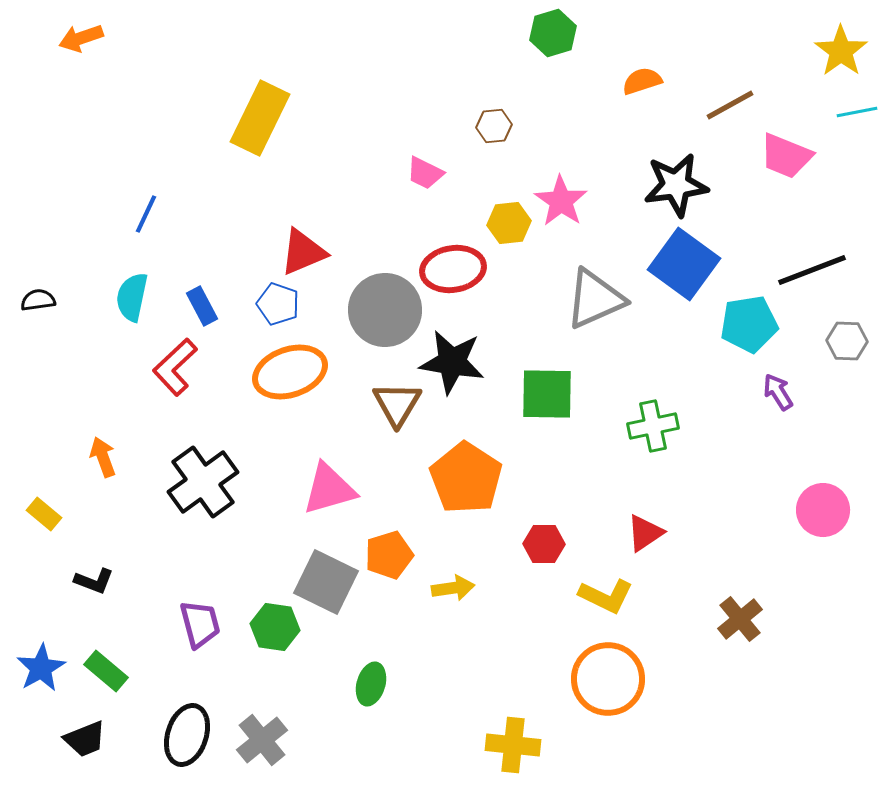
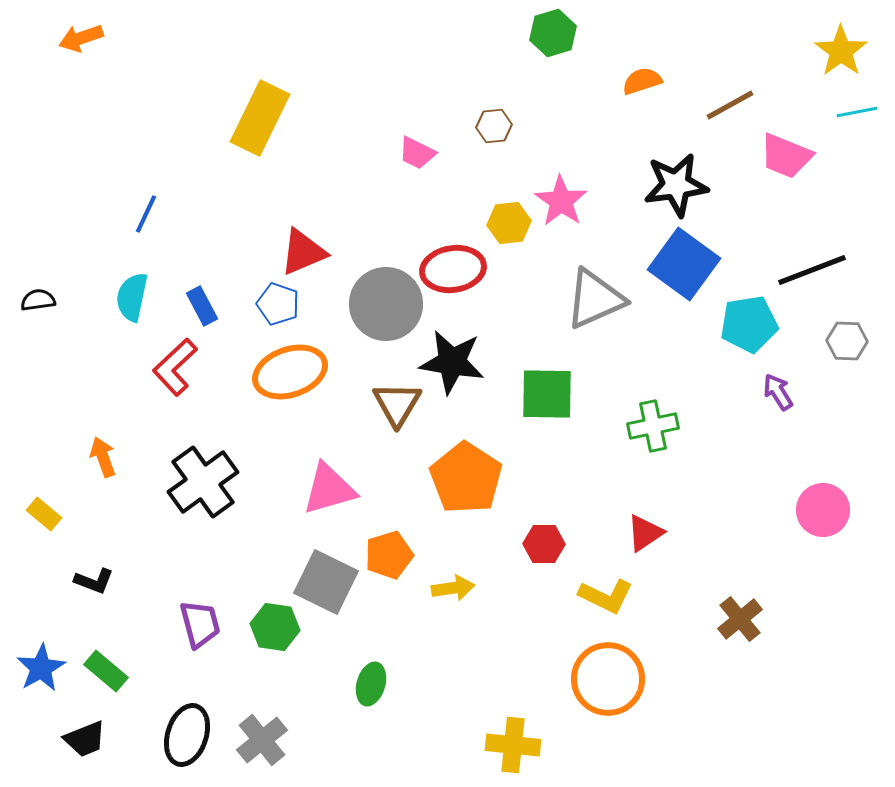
pink trapezoid at (425, 173): moved 8 px left, 20 px up
gray circle at (385, 310): moved 1 px right, 6 px up
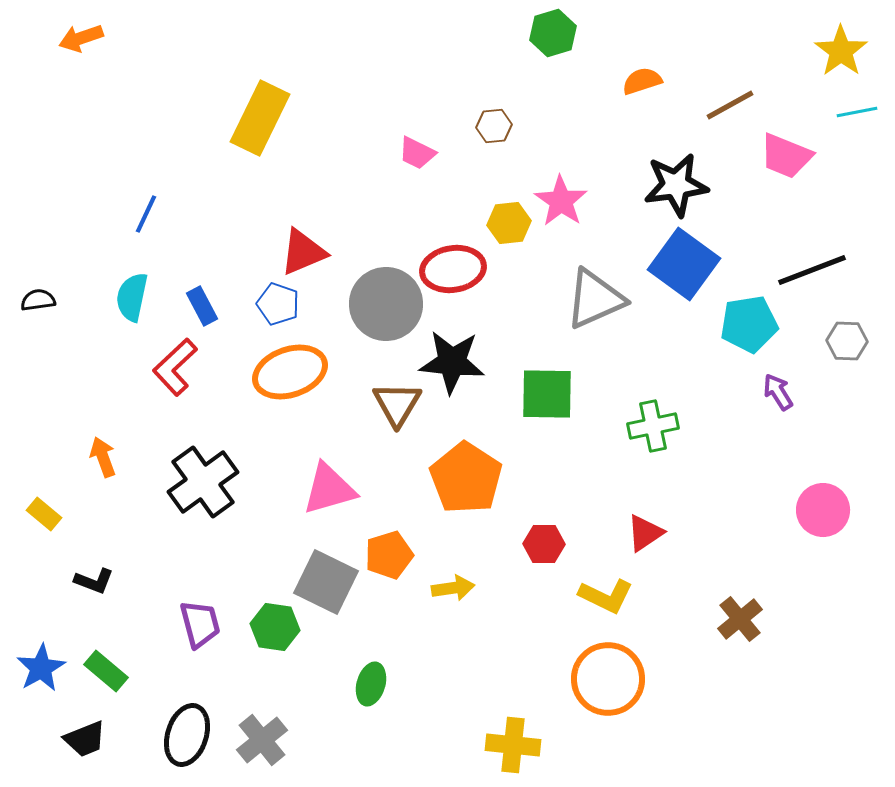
black star at (452, 362): rotated 4 degrees counterclockwise
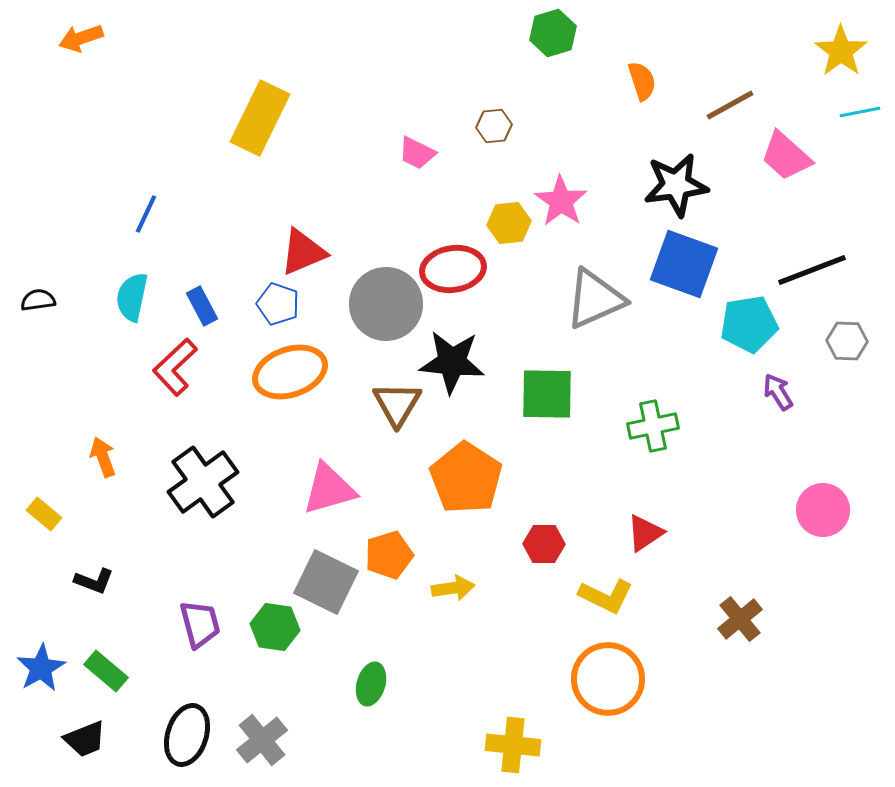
orange semicircle at (642, 81): rotated 90 degrees clockwise
cyan line at (857, 112): moved 3 px right
pink trapezoid at (786, 156): rotated 20 degrees clockwise
blue square at (684, 264): rotated 16 degrees counterclockwise
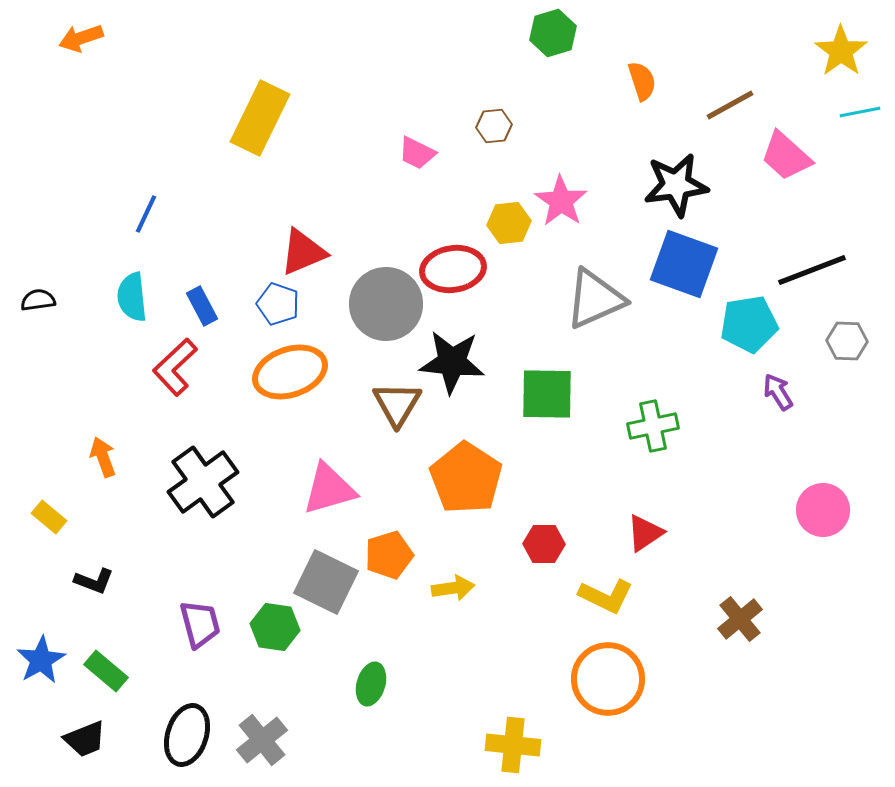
cyan semicircle at (132, 297): rotated 18 degrees counterclockwise
yellow rectangle at (44, 514): moved 5 px right, 3 px down
blue star at (41, 668): moved 8 px up
